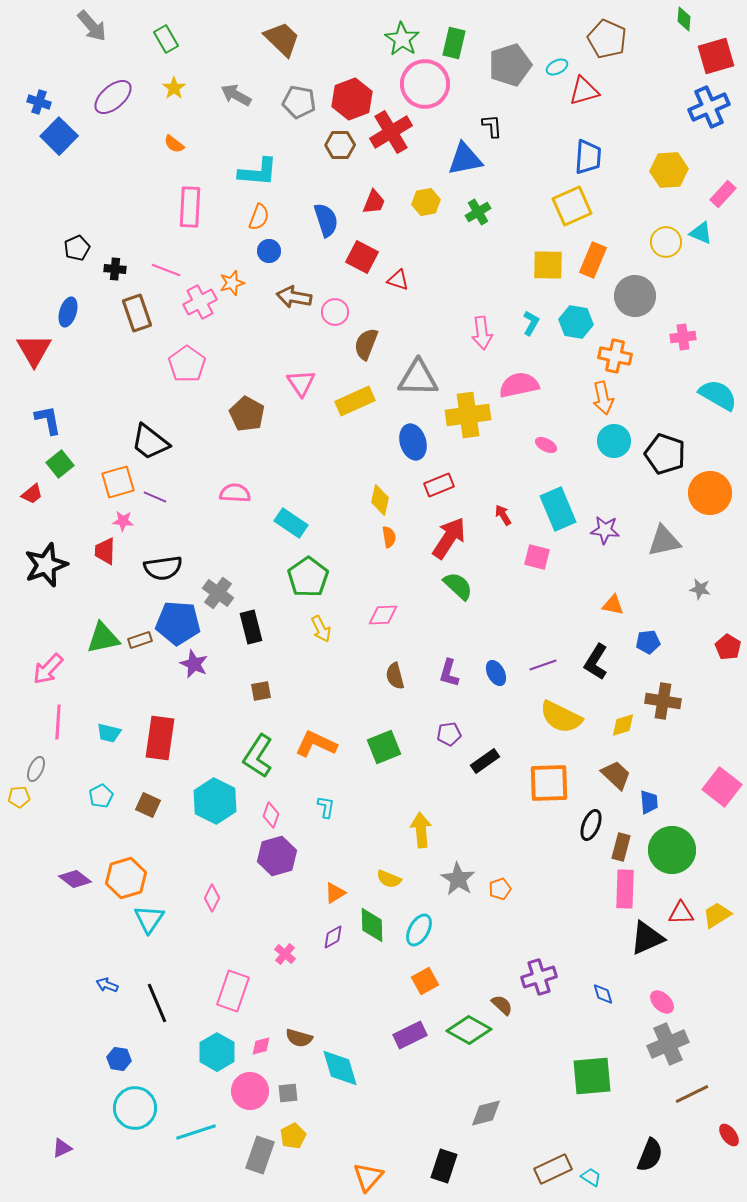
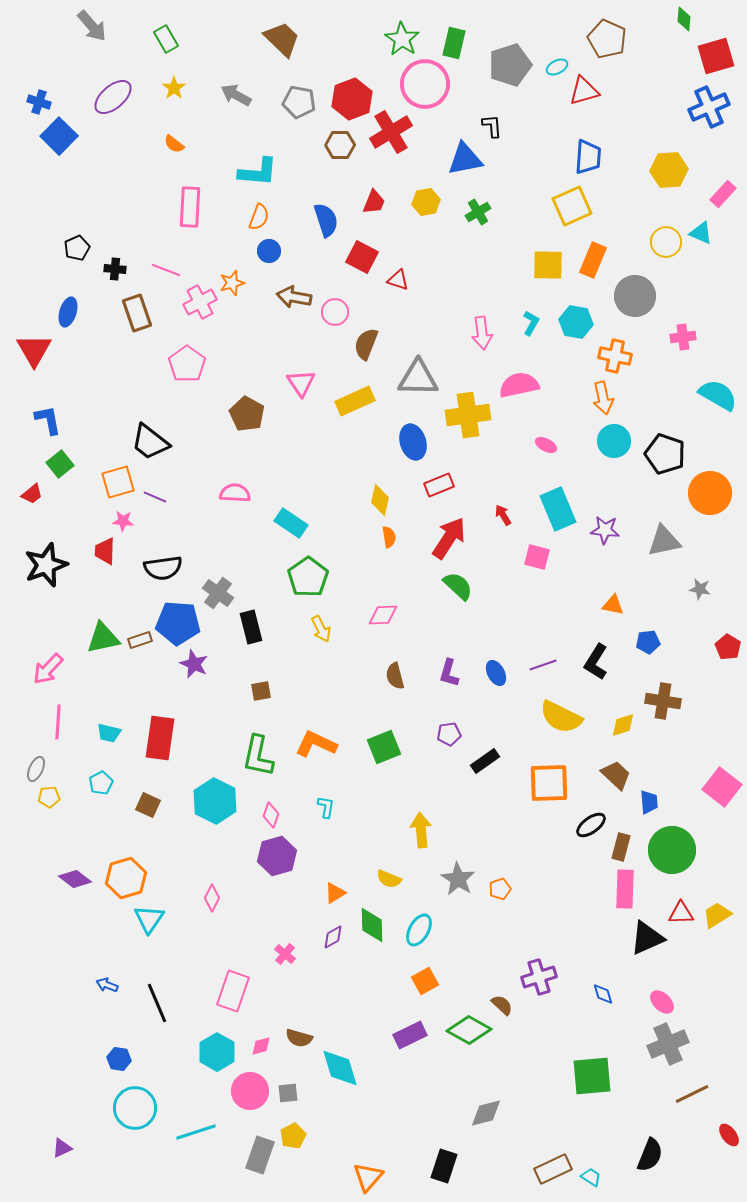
green L-shape at (258, 756): rotated 21 degrees counterclockwise
cyan pentagon at (101, 796): moved 13 px up
yellow pentagon at (19, 797): moved 30 px right
black ellipse at (591, 825): rotated 32 degrees clockwise
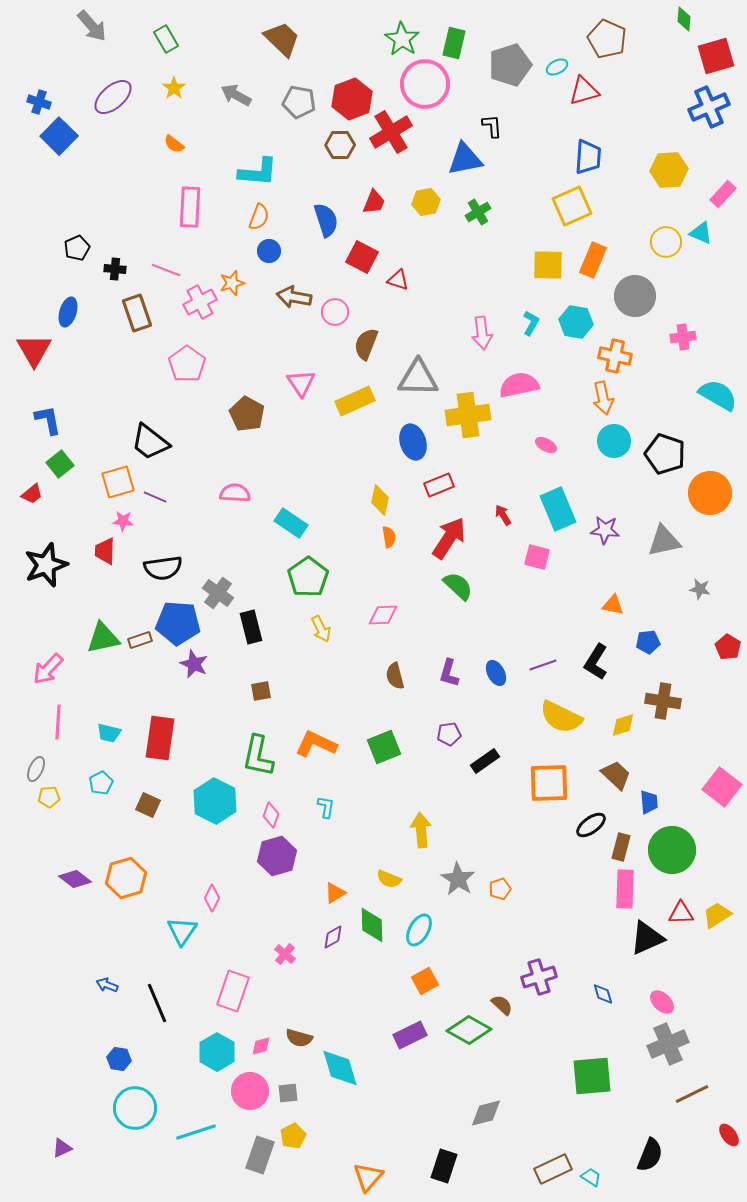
cyan triangle at (149, 919): moved 33 px right, 12 px down
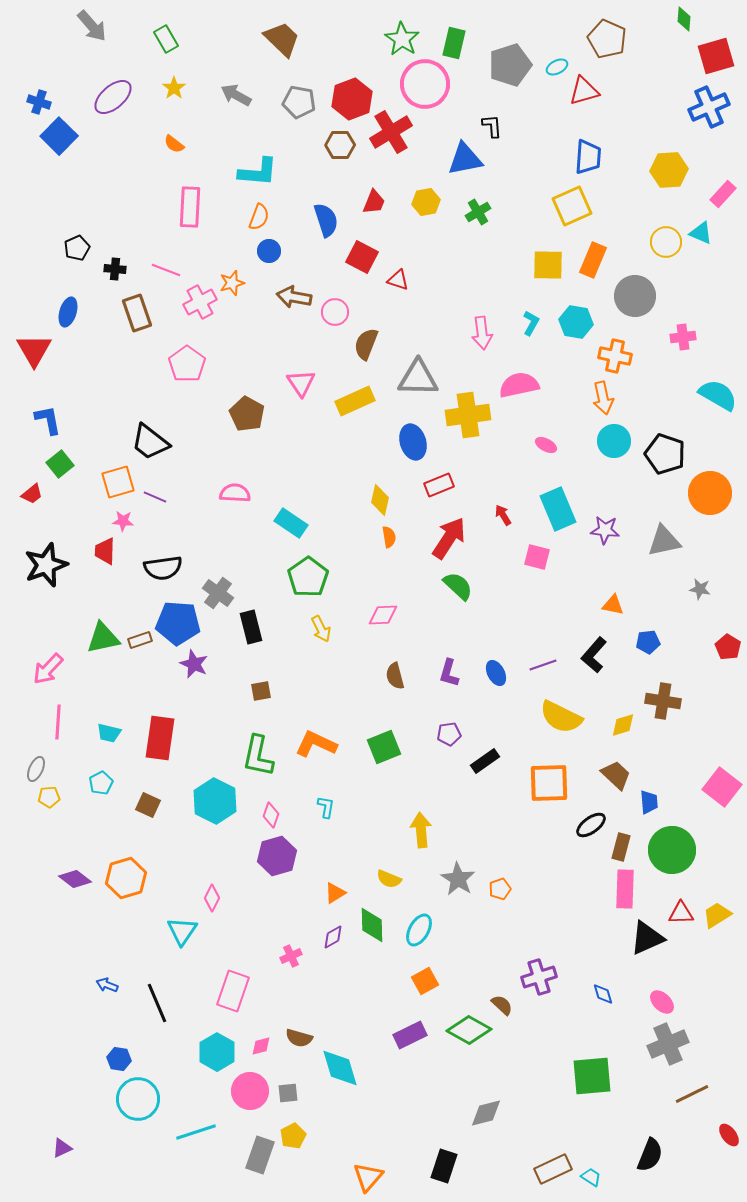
black L-shape at (596, 662): moved 2 px left, 7 px up; rotated 9 degrees clockwise
pink cross at (285, 954): moved 6 px right, 2 px down; rotated 25 degrees clockwise
cyan circle at (135, 1108): moved 3 px right, 9 px up
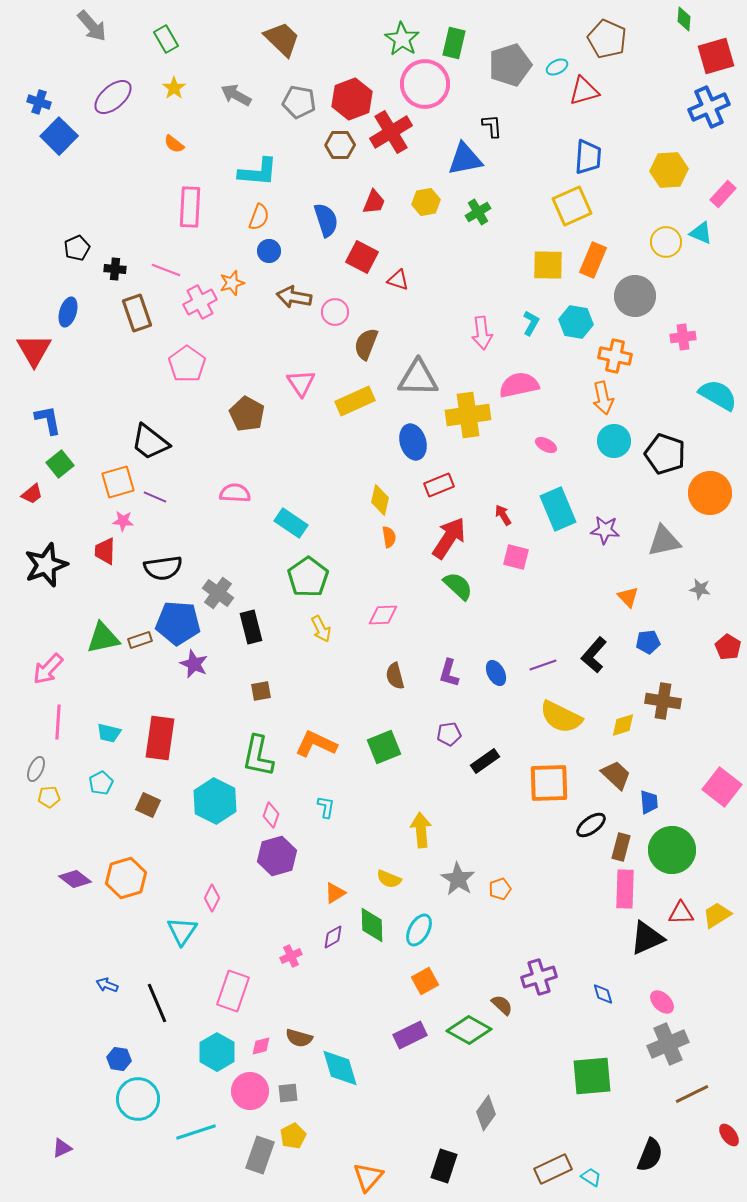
pink square at (537, 557): moved 21 px left
orange triangle at (613, 605): moved 15 px right, 8 px up; rotated 35 degrees clockwise
gray diamond at (486, 1113): rotated 40 degrees counterclockwise
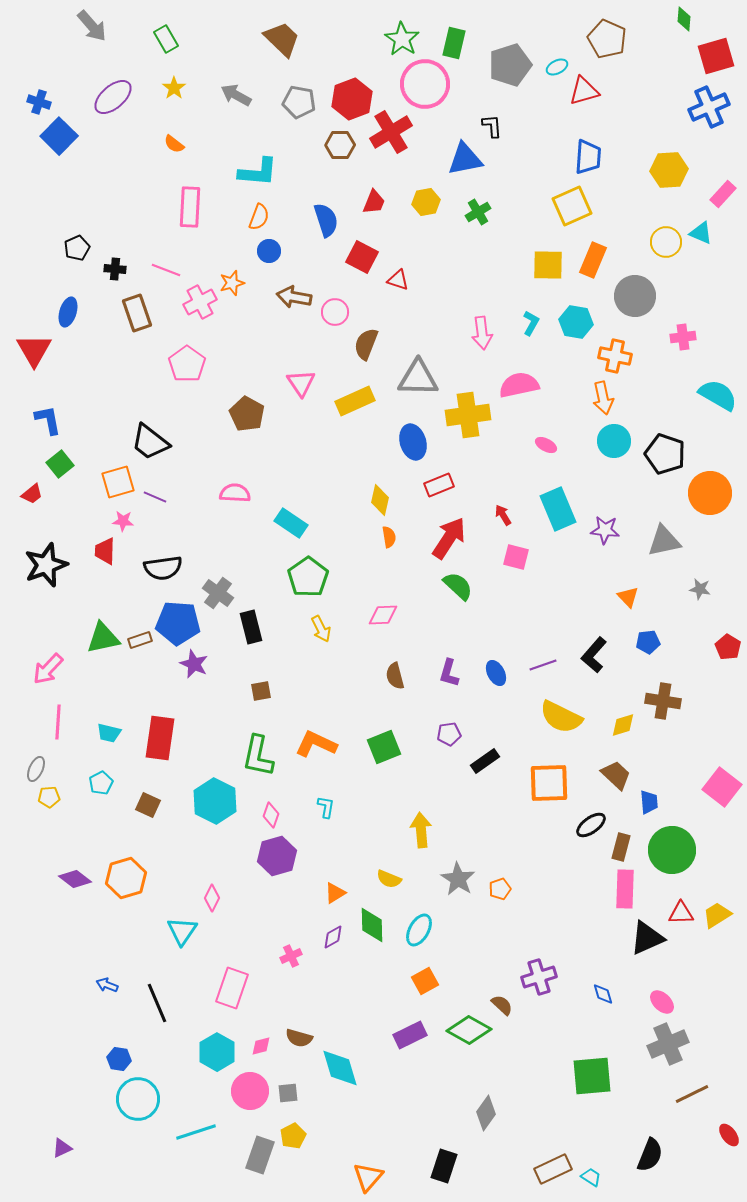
pink rectangle at (233, 991): moved 1 px left, 3 px up
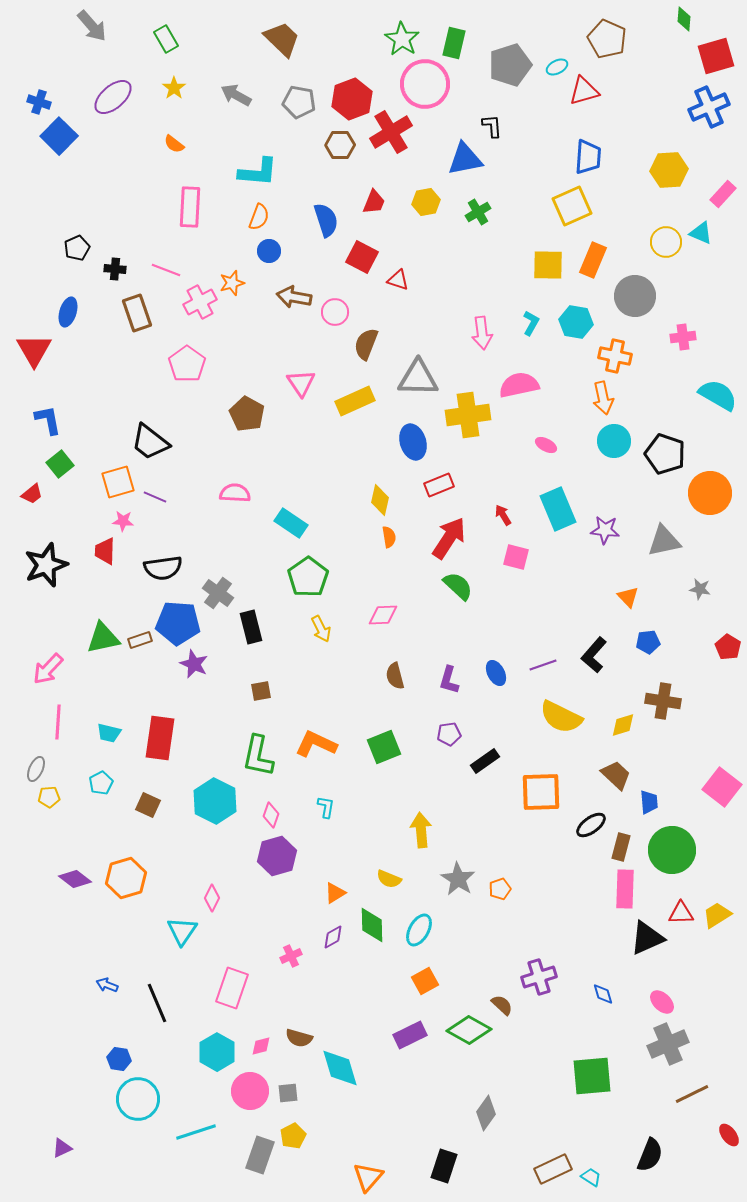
purple L-shape at (449, 673): moved 7 px down
orange square at (549, 783): moved 8 px left, 9 px down
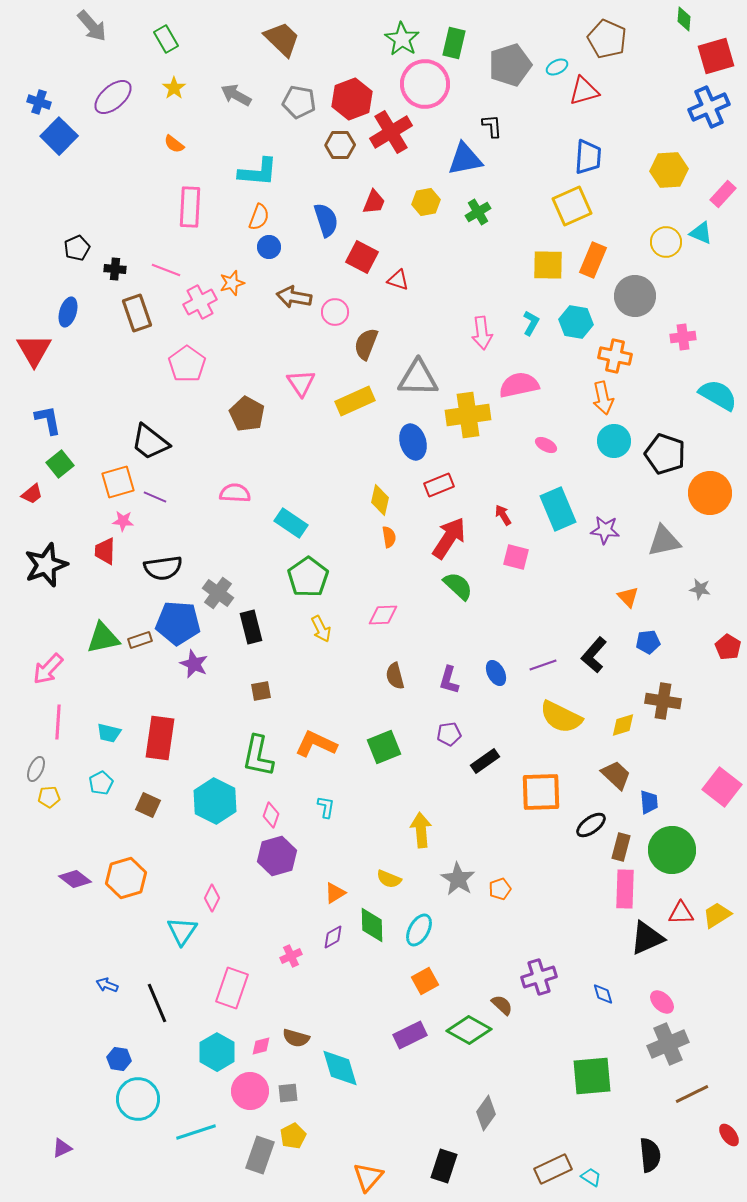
blue circle at (269, 251): moved 4 px up
brown semicircle at (299, 1038): moved 3 px left
black semicircle at (650, 1155): rotated 28 degrees counterclockwise
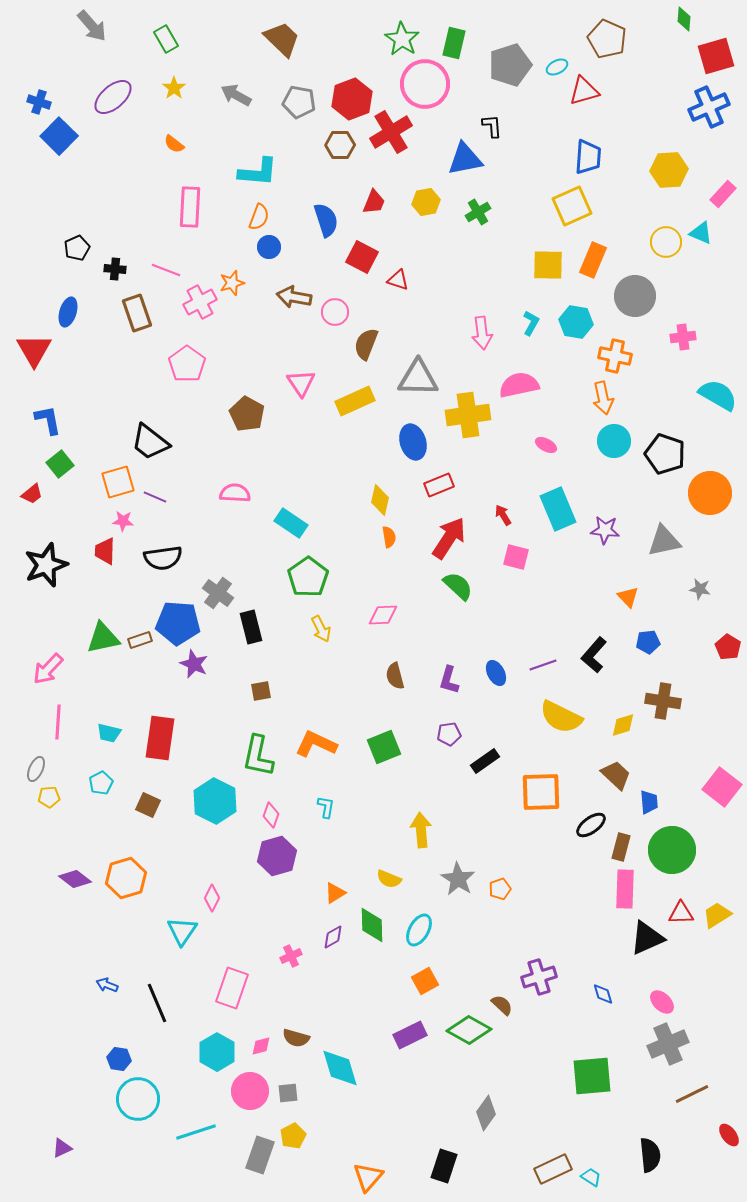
black semicircle at (163, 568): moved 10 px up
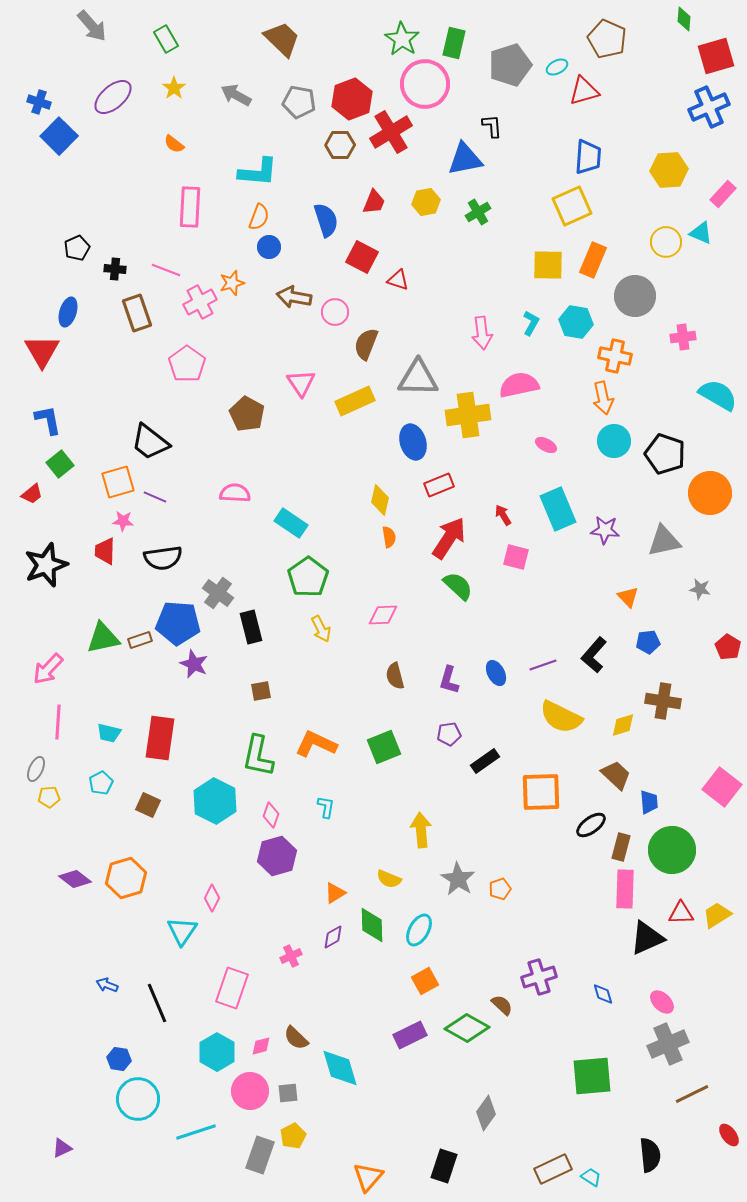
red triangle at (34, 350): moved 8 px right, 1 px down
green diamond at (469, 1030): moved 2 px left, 2 px up
brown semicircle at (296, 1038): rotated 28 degrees clockwise
